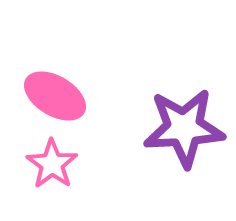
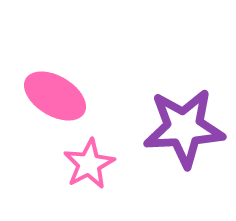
pink star: moved 37 px right; rotated 9 degrees clockwise
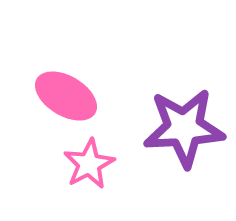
pink ellipse: moved 11 px right
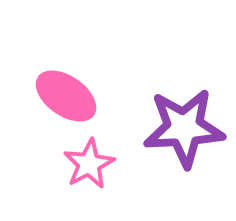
pink ellipse: rotated 4 degrees clockwise
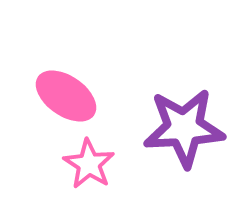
pink star: rotated 12 degrees counterclockwise
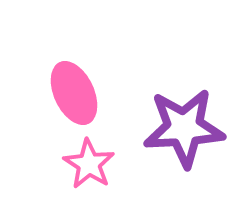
pink ellipse: moved 8 px right, 3 px up; rotated 30 degrees clockwise
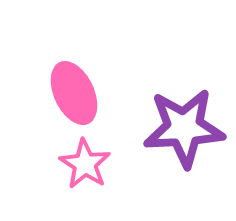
pink star: moved 4 px left
